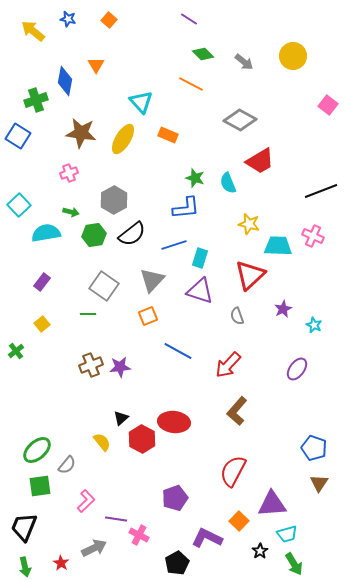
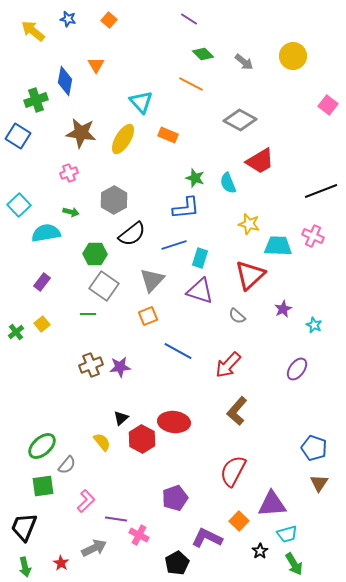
green hexagon at (94, 235): moved 1 px right, 19 px down; rotated 10 degrees clockwise
gray semicircle at (237, 316): rotated 30 degrees counterclockwise
green cross at (16, 351): moved 19 px up
green ellipse at (37, 450): moved 5 px right, 4 px up
green square at (40, 486): moved 3 px right
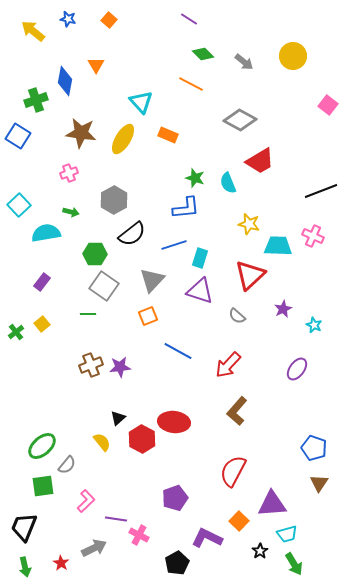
black triangle at (121, 418): moved 3 px left
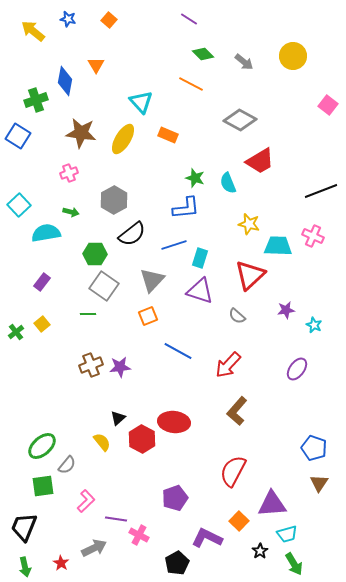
purple star at (283, 309): moved 3 px right, 1 px down; rotated 18 degrees clockwise
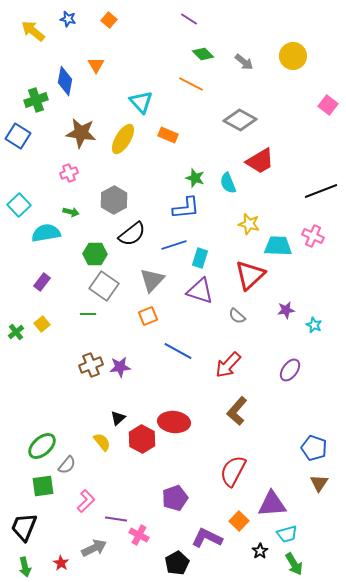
purple ellipse at (297, 369): moved 7 px left, 1 px down
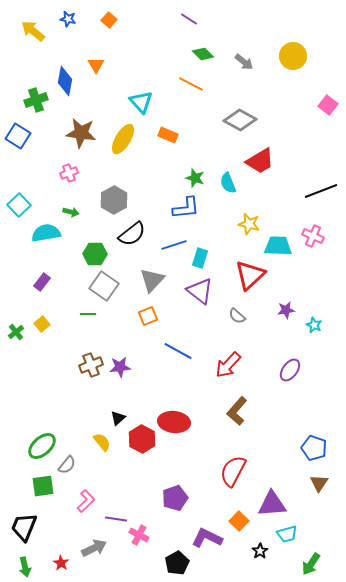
purple triangle at (200, 291): rotated 20 degrees clockwise
green arrow at (294, 564): moved 17 px right; rotated 65 degrees clockwise
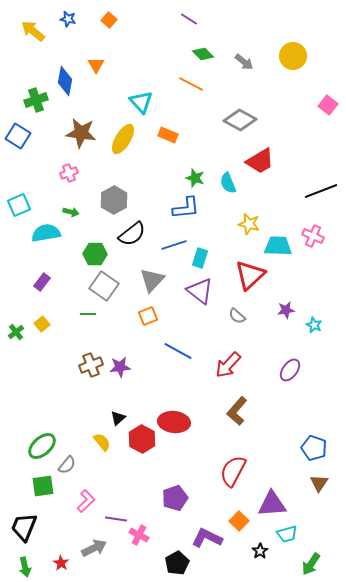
cyan square at (19, 205): rotated 20 degrees clockwise
